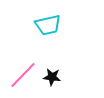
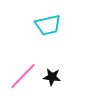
pink line: moved 1 px down
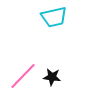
cyan trapezoid: moved 6 px right, 8 px up
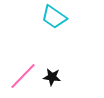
cyan trapezoid: rotated 48 degrees clockwise
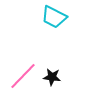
cyan trapezoid: rotated 8 degrees counterclockwise
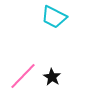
black star: rotated 24 degrees clockwise
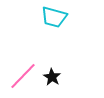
cyan trapezoid: rotated 12 degrees counterclockwise
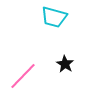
black star: moved 13 px right, 13 px up
